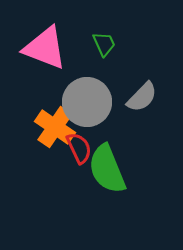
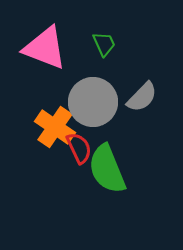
gray circle: moved 6 px right
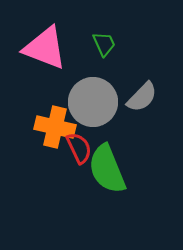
orange cross: rotated 21 degrees counterclockwise
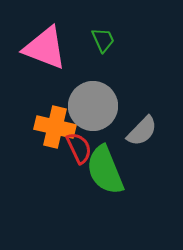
green trapezoid: moved 1 px left, 4 px up
gray semicircle: moved 34 px down
gray circle: moved 4 px down
green semicircle: moved 2 px left, 1 px down
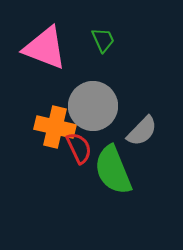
green semicircle: moved 8 px right
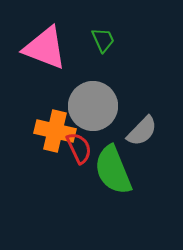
orange cross: moved 4 px down
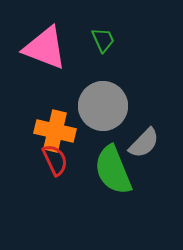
gray circle: moved 10 px right
gray semicircle: moved 2 px right, 12 px down
red semicircle: moved 24 px left, 12 px down
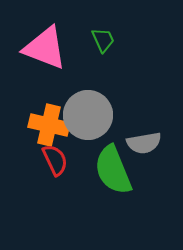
gray circle: moved 15 px left, 9 px down
orange cross: moved 6 px left, 6 px up
gray semicircle: rotated 36 degrees clockwise
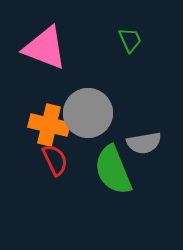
green trapezoid: moved 27 px right
gray circle: moved 2 px up
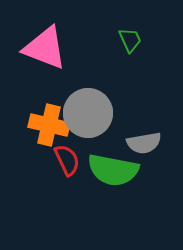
red semicircle: moved 12 px right
green semicircle: rotated 57 degrees counterclockwise
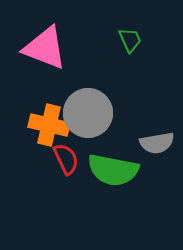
gray semicircle: moved 13 px right
red semicircle: moved 1 px left, 1 px up
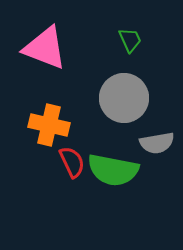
gray circle: moved 36 px right, 15 px up
red semicircle: moved 6 px right, 3 px down
